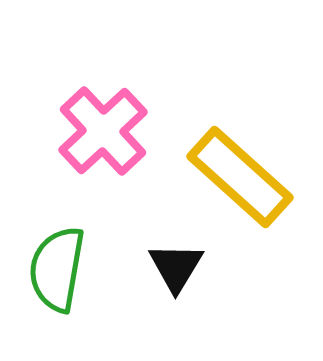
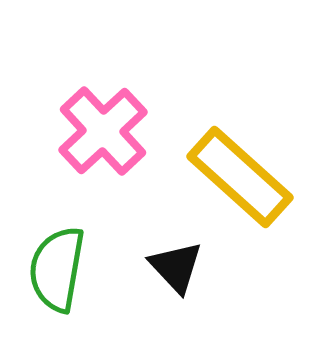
black triangle: rotated 14 degrees counterclockwise
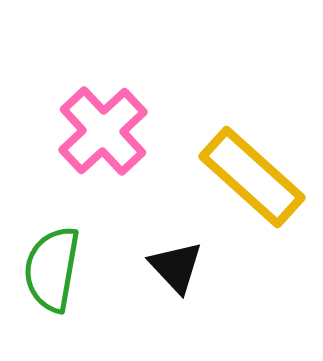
yellow rectangle: moved 12 px right
green semicircle: moved 5 px left
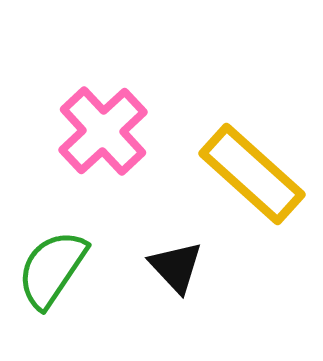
yellow rectangle: moved 3 px up
green semicircle: rotated 24 degrees clockwise
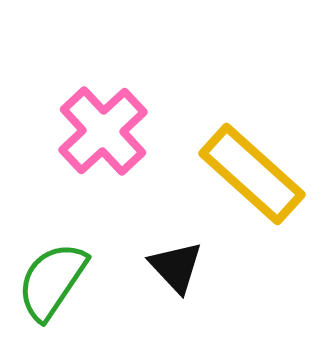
green semicircle: moved 12 px down
